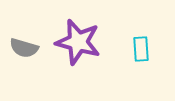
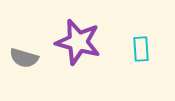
gray semicircle: moved 10 px down
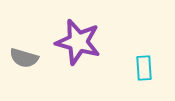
cyan rectangle: moved 3 px right, 19 px down
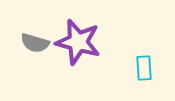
gray semicircle: moved 11 px right, 15 px up
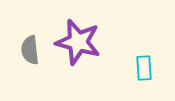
gray semicircle: moved 5 px left, 7 px down; rotated 68 degrees clockwise
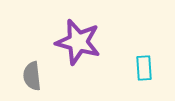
gray semicircle: moved 2 px right, 26 px down
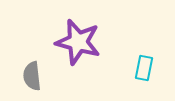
cyan rectangle: rotated 15 degrees clockwise
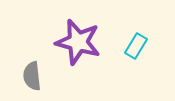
cyan rectangle: moved 8 px left, 22 px up; rotated 20 degrees clockwise
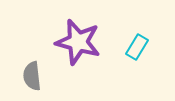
cyan rectangle: moved 1 px right, 1 px down
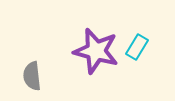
purple star: moved 18 px right, 9 px down
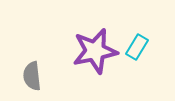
purple star: moved 1 px left; rotated 27 degrees counterclockwise
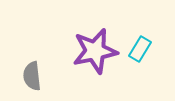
cyan rectangle: moved 3 px right, 2 px down
